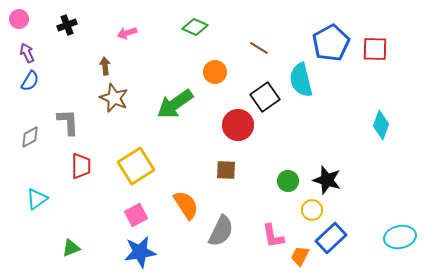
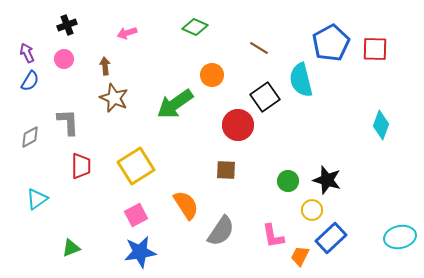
pink circle: moved 45 px right, 40 px down
orange circle: moved 3 px left, 3 px down
gray semicircle: rotated 8 degrees clockwise
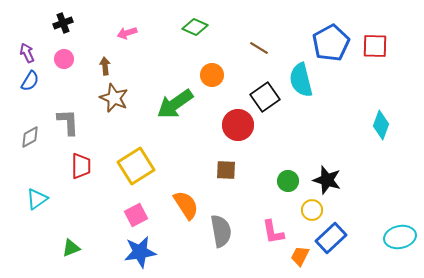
black cross: moved 4 px left, 2 px up
red square: moved 3 px up
gray semicircle: rotated 44 degrees counterclockwise
pink L-shape: moved 4 px up
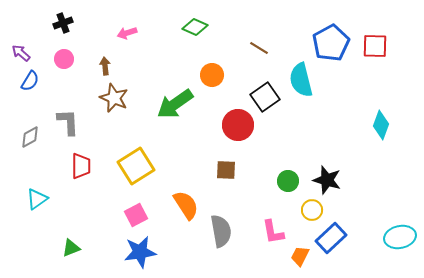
purple arrow: moved 6 px left; rotated 24 degrees counterclockwise
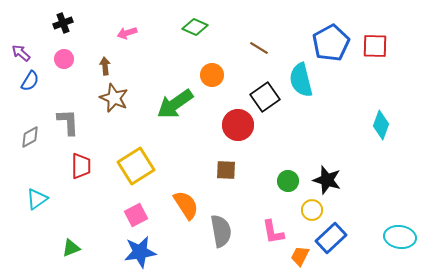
cyan ellipse: rotated 20 degrees clockwise
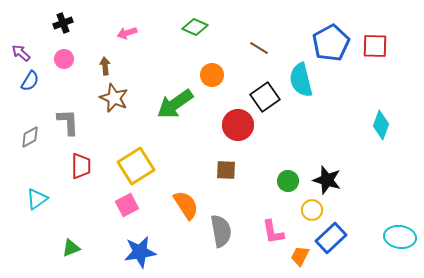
pink square: moved 9 px left, 10 px up
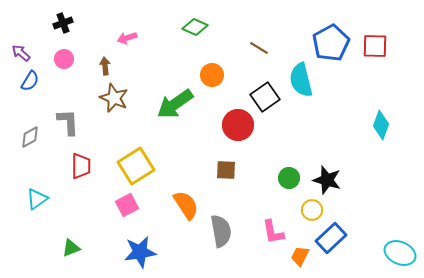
pink arrow: moved 5 px down
green circle: moved 1 px right, 3 px up
cyan ellipse: moved 16 px down; rotated 16 degrees clockwise
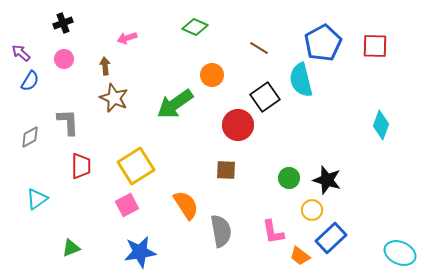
blue pentagon: moved 8 px left
orange trapezoid: rotated 80 degrees counterclockwise
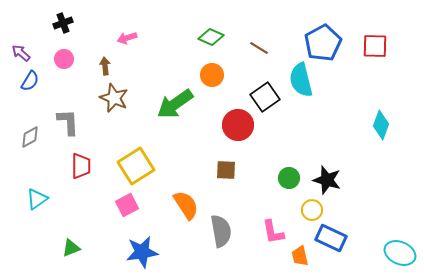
green diamond: moved 16 px right, 10 px down
blue rectangle: rotated 68 degrees clockwise
blue star: moved 2 px right
orange trapezoid: rotated 40 degrees clockwise
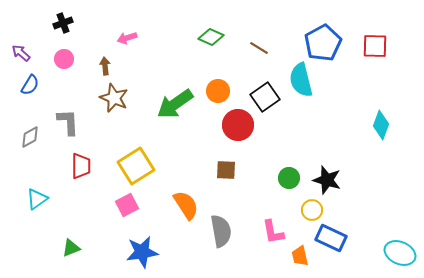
orange circle: moved 6 px right, 16 px down
blue semicircle: moved 4 px down
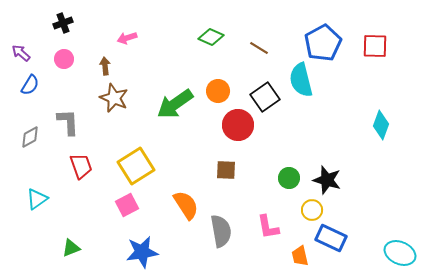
red trapezoid: rotated 20 degrees counterclockwise
pink L-shape: moved 5 px left, 5 px up
